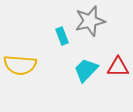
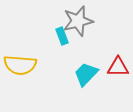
gray star: moved 12 px left
cyan trapezoid: moved 4 px down
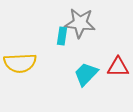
gray star: moved 2 px right, 2 px down; rotated 20 degrees clockwise
cyan rectangle: rotated 30 degrees clockwise
yellow semicircle: moved 2 px up; rotated 8 degrees counterclockwise
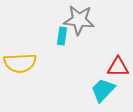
gray star: moved 1 px left, 3 px up
cyan trapezoid: moved 17 px right, 16 px down
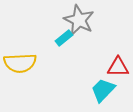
gray star: rotated 20 degrees clockwise
cyan rectangle: moved 2 px right, 2 px down; rotated 42 degrees clockwise
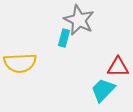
cyan rectangle: rotated 36 degrees counterclockwise
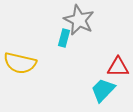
yellow semicircle: rotated 16 degrees clockwise
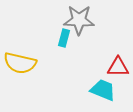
gray star: rotated 24 degrees counterclockwise
cyan trapezoid: rotated 68 degrees clockwise
